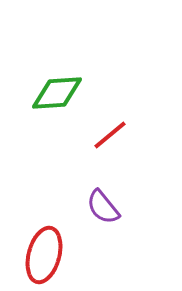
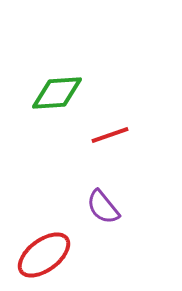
red line: rotated 21 degrees clockwise
red ellipse: rotated 38 degrees clockwise
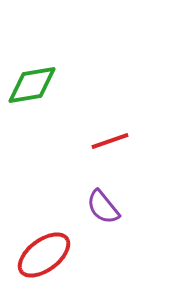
green diamond: moved 25 px left, 8 px up; rotated 6 degrees counterclockwise
red line: moved 6 px down
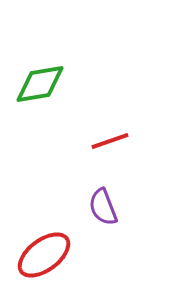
green diamond: moved 8 px right, 1 px up
purple semicircle: rotated 18 degrees clockwise
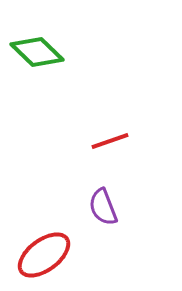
green diamond: moved 3 px left, 32 px up; rotated 54 degrees clockwise
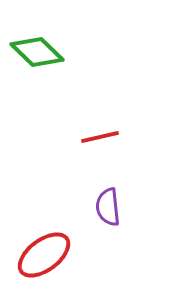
red line: moved 10 px left, 4 px up; rotated 6 degrees clockwise
purple semicircle: moved 5 px right; rotated 15 degrees clockwise
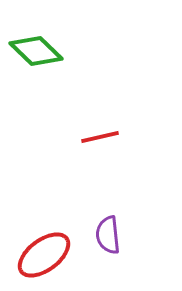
green diamond: moved 1 px left, 1 px up
purple semicircle: moved 28 px down
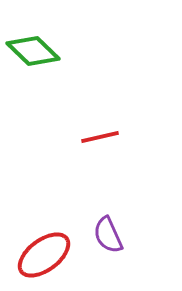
green diamond: moved 3 px left
purple semicircle: rotated 18 degrees counterclockwise
